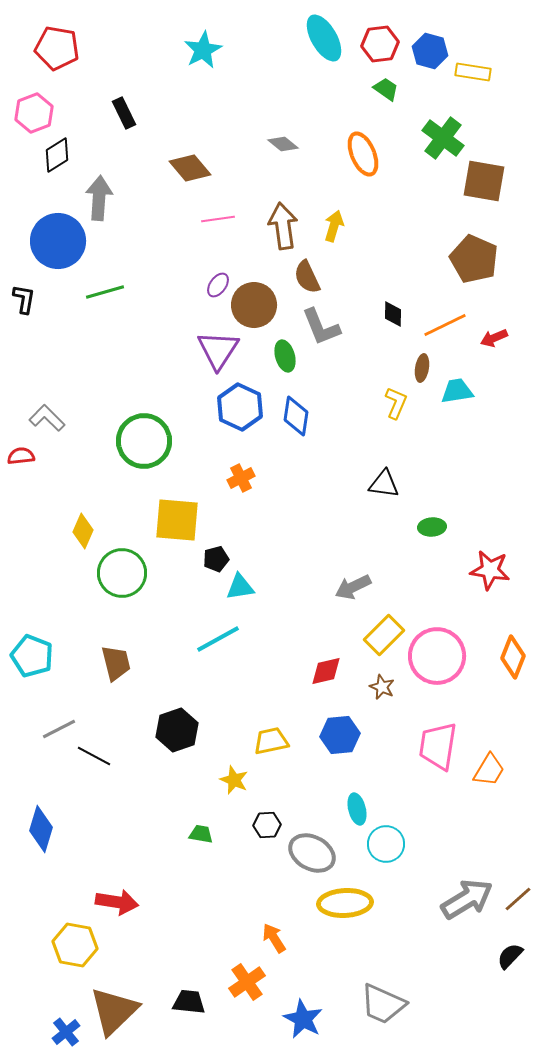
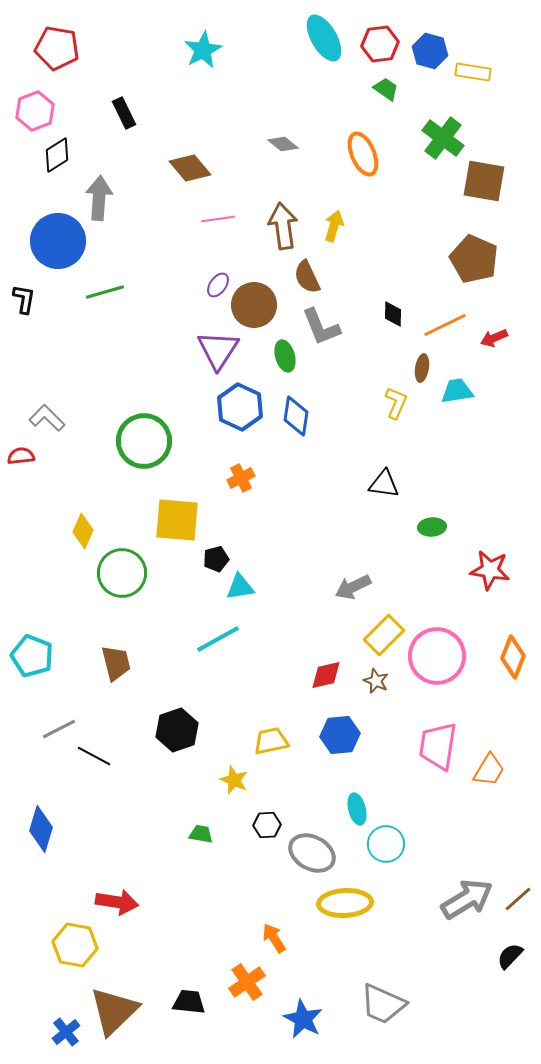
pink hexagon at (34, 113): moved 1 px right, 2 px up
red diamond at (326, 671): moved 4 px down
brown star at (382, 687): moved 6 px left, 6 px up
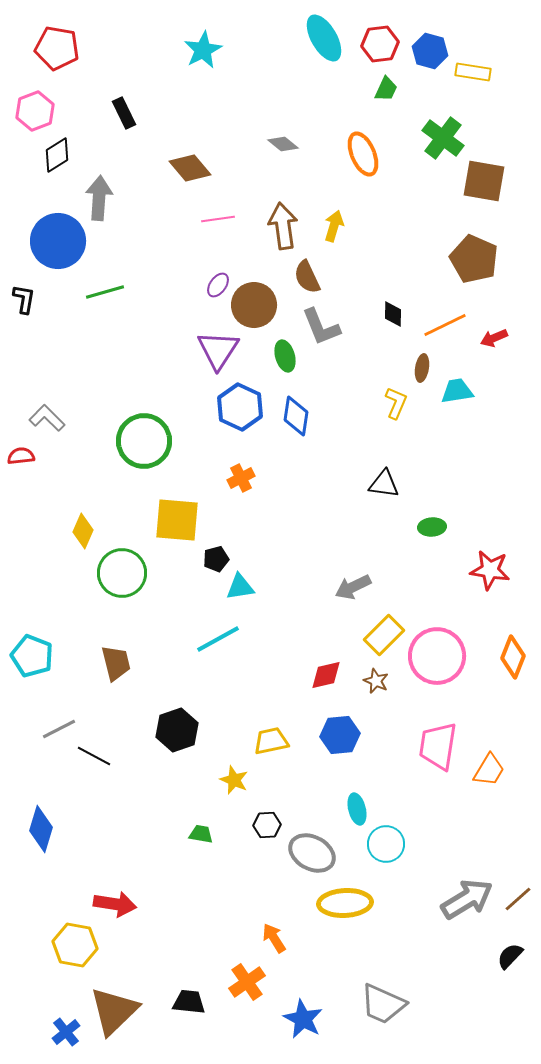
green trapezoid at (386, 89): rotated 80 degrees clockwise
red arrow at (117, 902): moved 2 px left, 2 px down
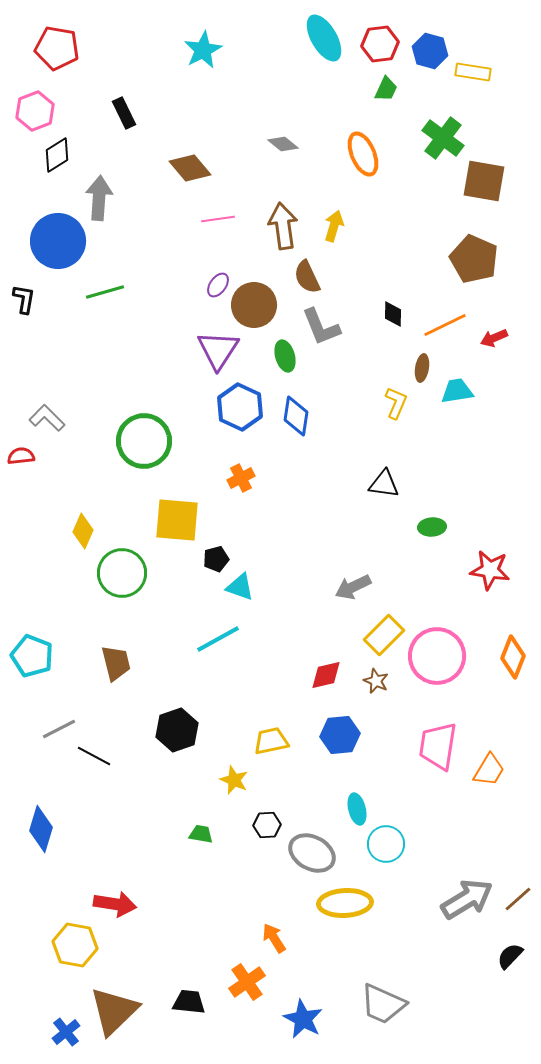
cyan triangle at (240, 587): rotated 28 degrees clockwise
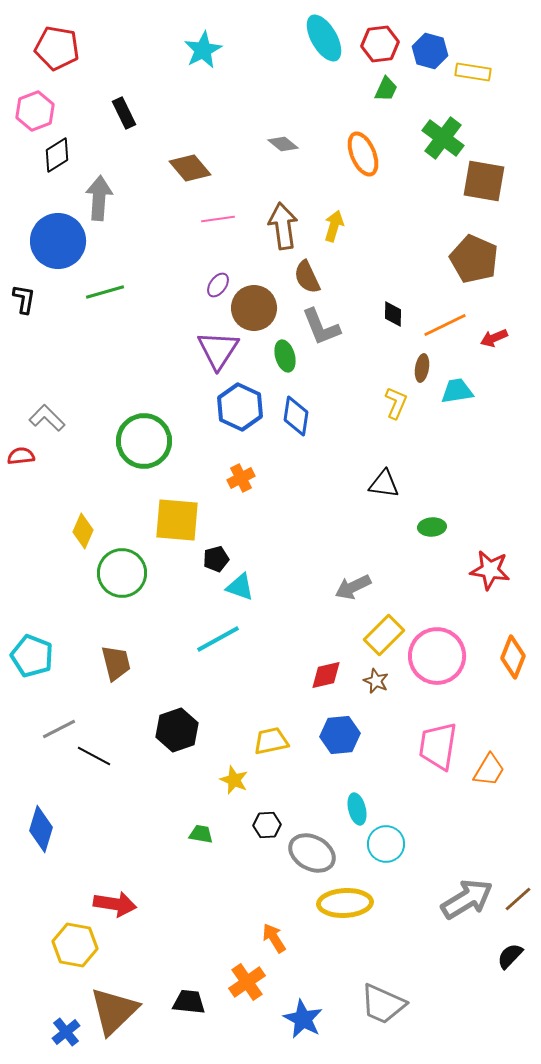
brown circle at (254, 305): moved 3 px down
